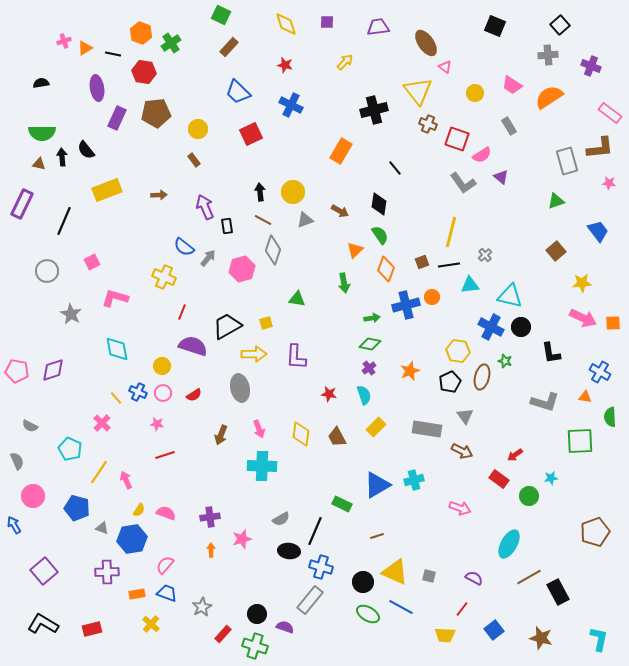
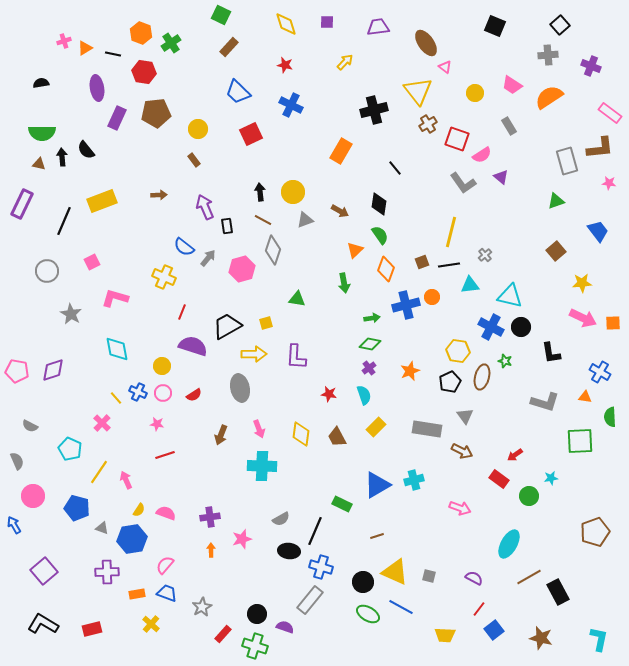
brown cross at (428, 124): rotated 36 degrees clockwise
yellow rectangle at (107, 190): moved 5 px left, 11 px down
red line at (462, 609): moved 17 px right
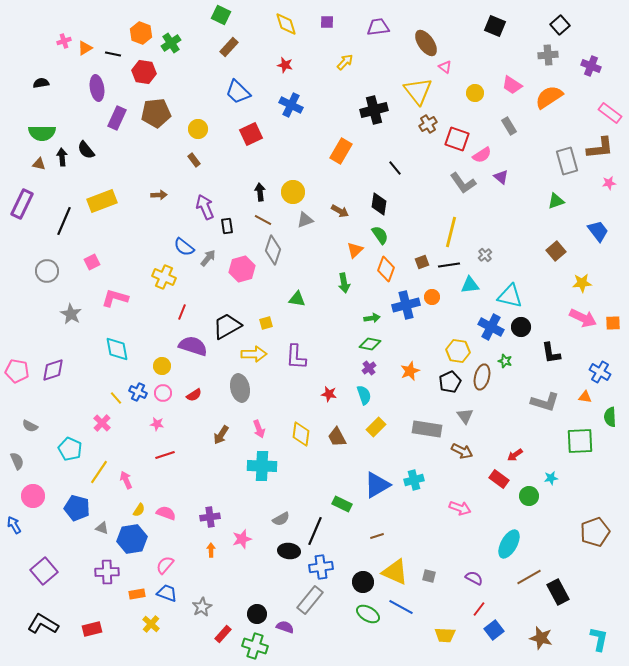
pink star at (609, 183): rotated 16 degrees counterclockwise
brown arrow at (221, 435): rotated 12 degrees clockwise
blue cross at (321, 567): rotated 25 degrees counterclockwise
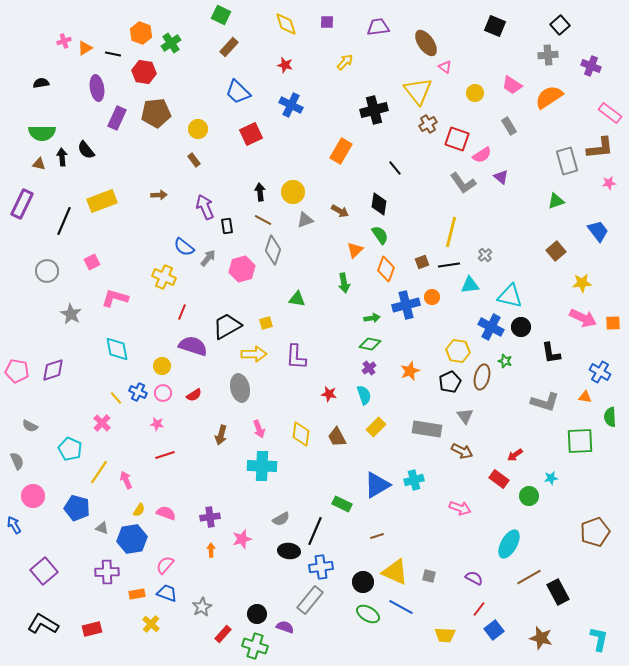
brown arrow at (221, 435): rotated 18 degrees counterclockwise
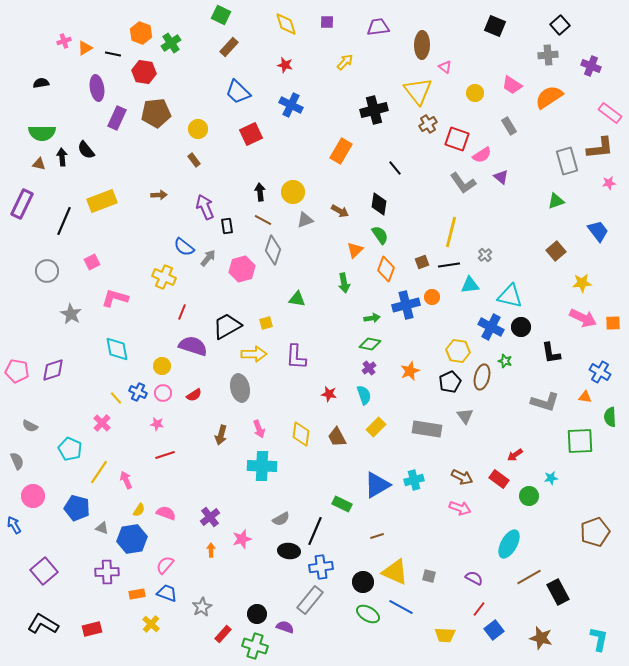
brown ellipse at (426, 43): moved 4 px left, 2 px down; rotated 36 degrees clockwise
brown arrow at (462, 451): moved 26 px down
purple cross at (210, 517): rotated 30 degrees counterclockwise
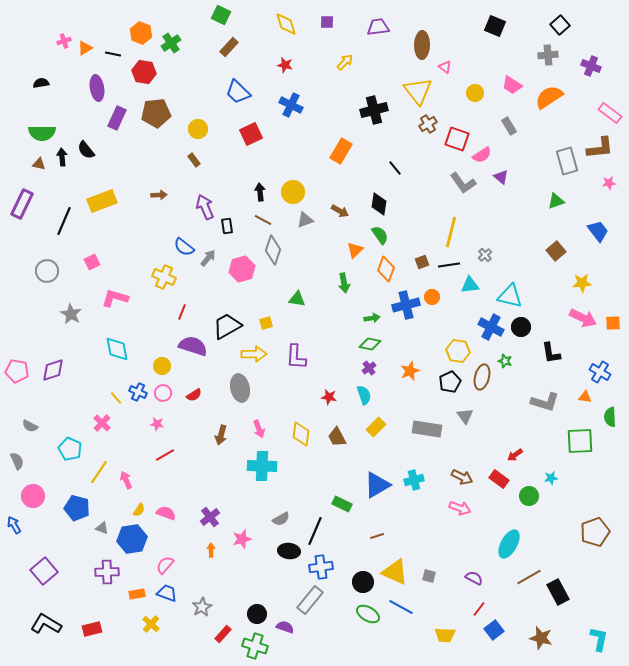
red star at (329, 394): moved 3 px down
red line at (165, 455): rotated 12 degrees counterclockwise
black L-shape at (43, 624): moved 3 px right
